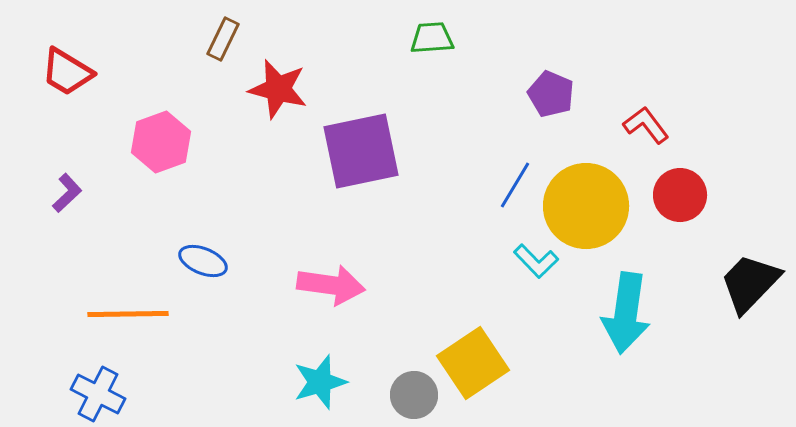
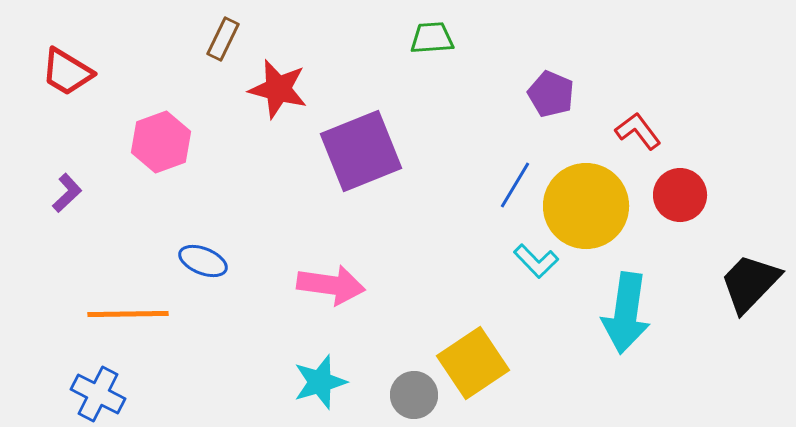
red L-shape: moved 8 px left, 6 px down
purple square: rotated 10 degrees counterclockwise
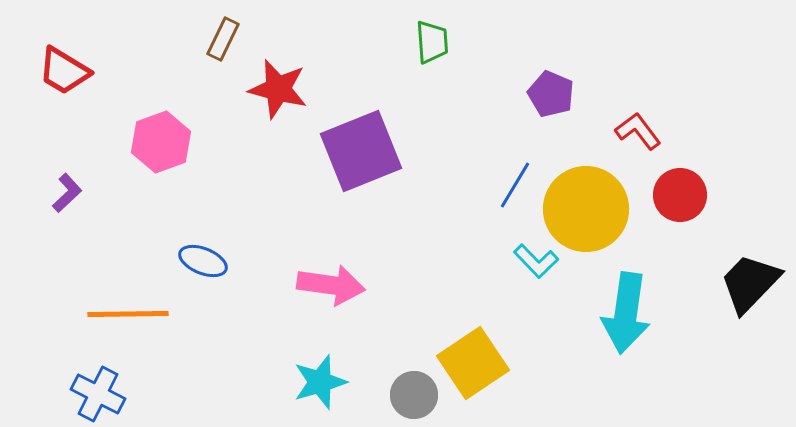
green trapezoid: moved 4 px down; rotated 90 degrees clockwise
red trapezoid: moved 3 px left, 1 px up
yellow circle: moved 3 px down
